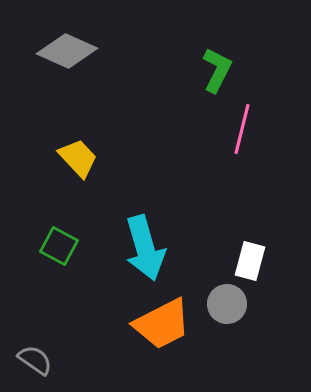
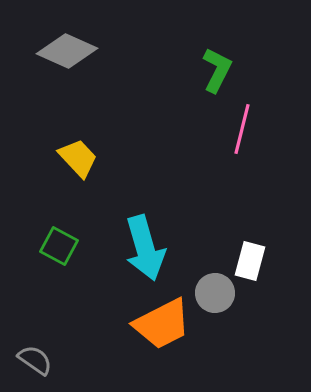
gray circle: moved 12 px left, 11 px up
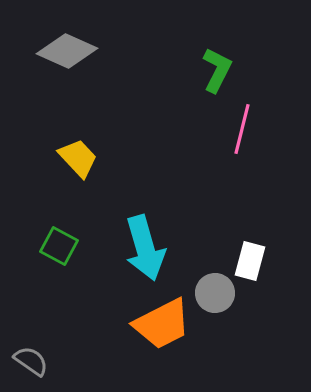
gray semicircle: moved 4 px left, 1 px down
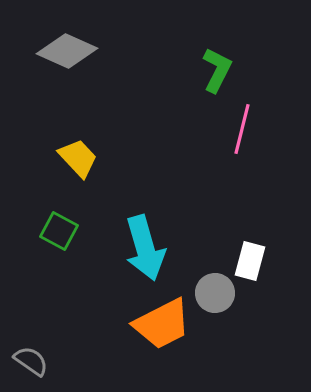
green square: moved 15 px up
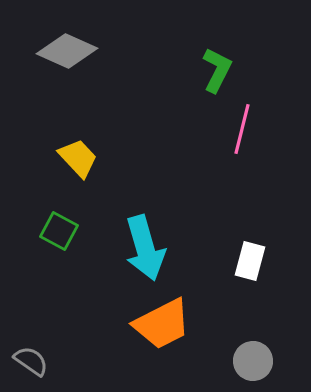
gray circle: moved 38 px right, 68 px down
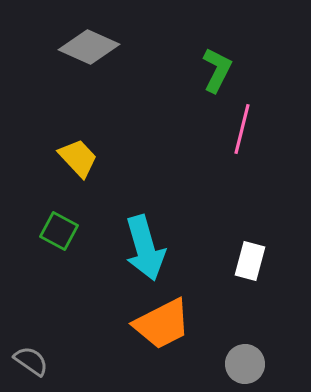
gray diamond: moved 22 px right, 4 px up
gray circle: moved 8 px left, 3 px down
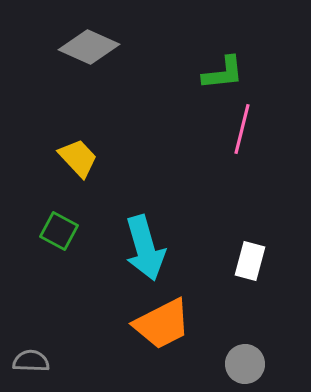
green L-shape: moved 6 px right, 3 px down; rotated 57 degrees clockwise
gray semicircle: rotated 33 degrees counterclockwise
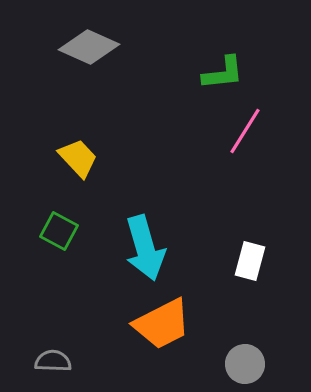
pink line: moved 3 px right, 2 px down; rotated 18 degrees clockwise
gray semicircle: moved 22 px right
